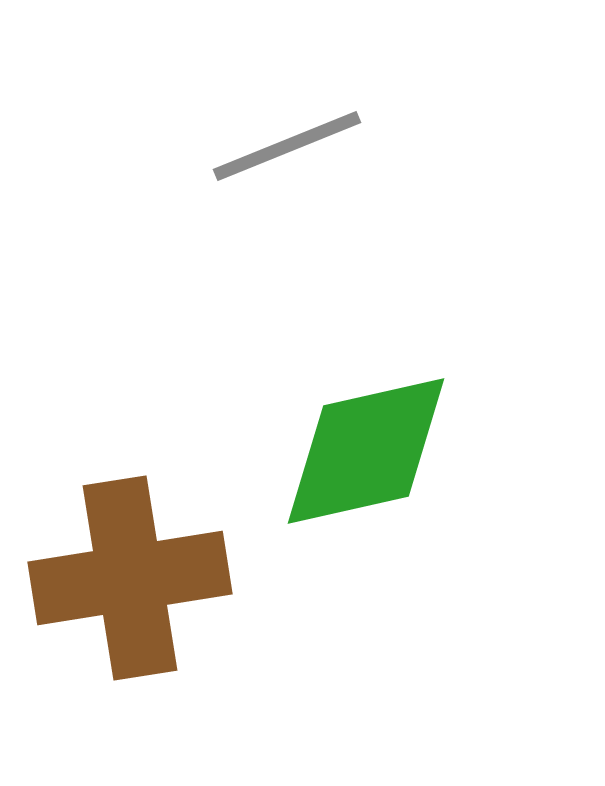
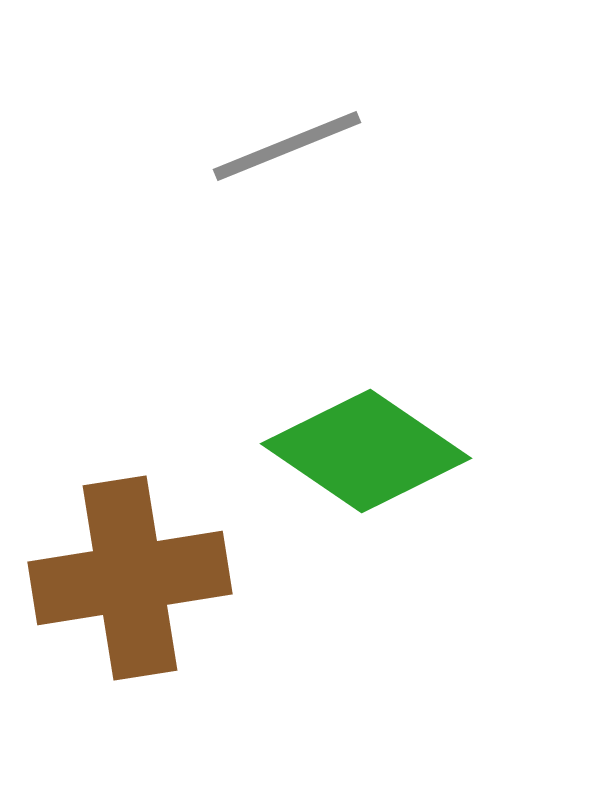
green diamond: rotated 47 degrees clockwise
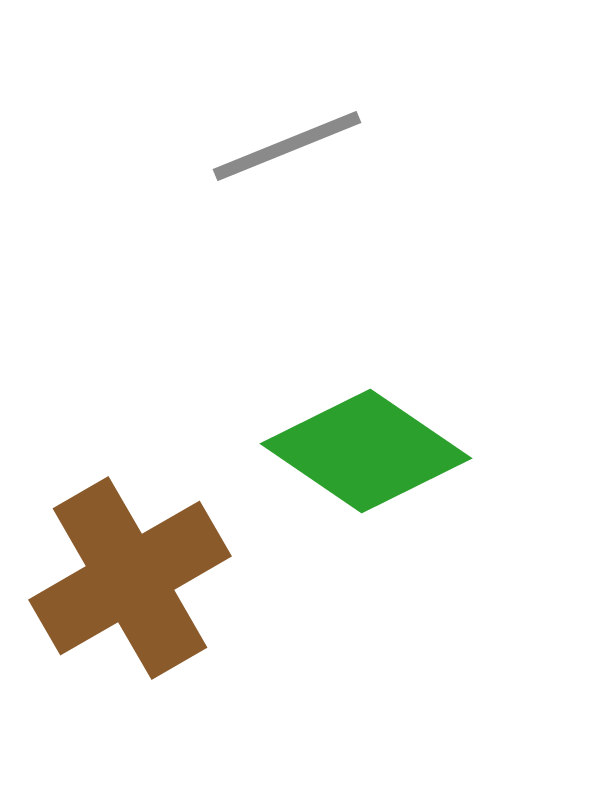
brown cross: rotated 21 degrees counterclockwise
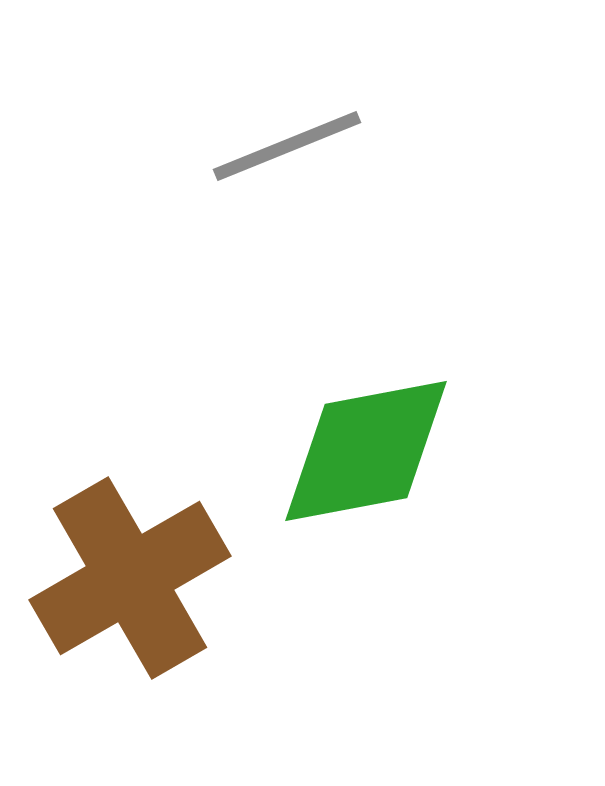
green diamond: rotated 45 degrees counterclockwise
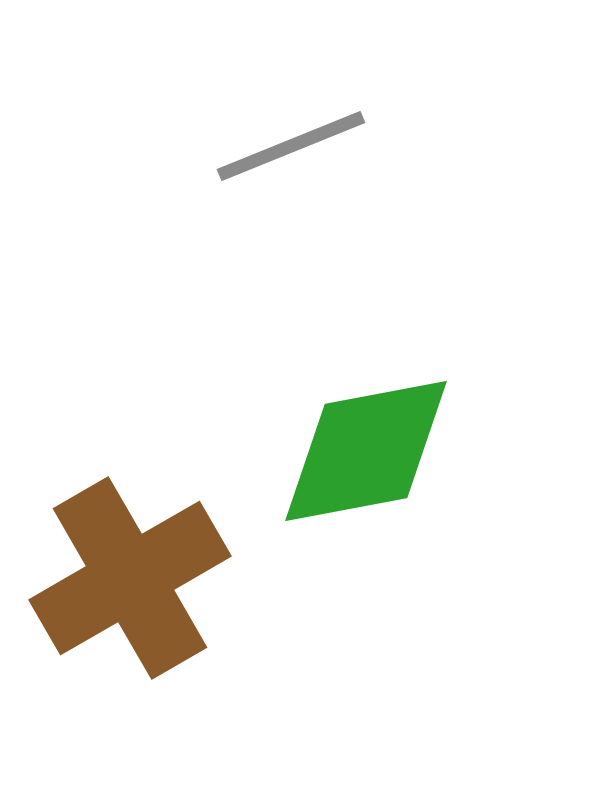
gray line: moved 4 px right
